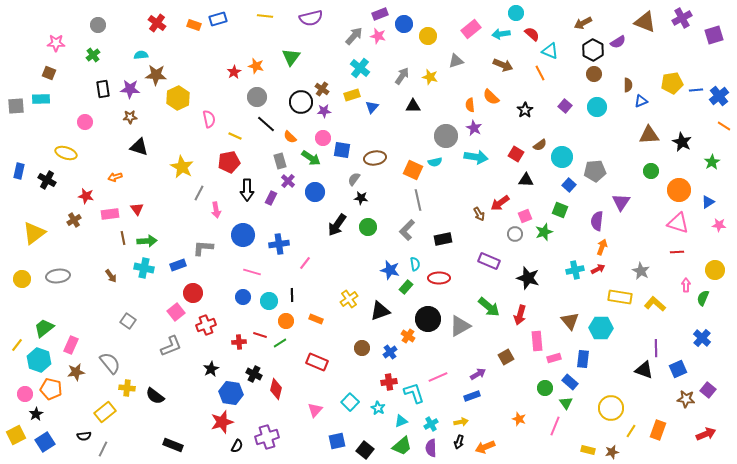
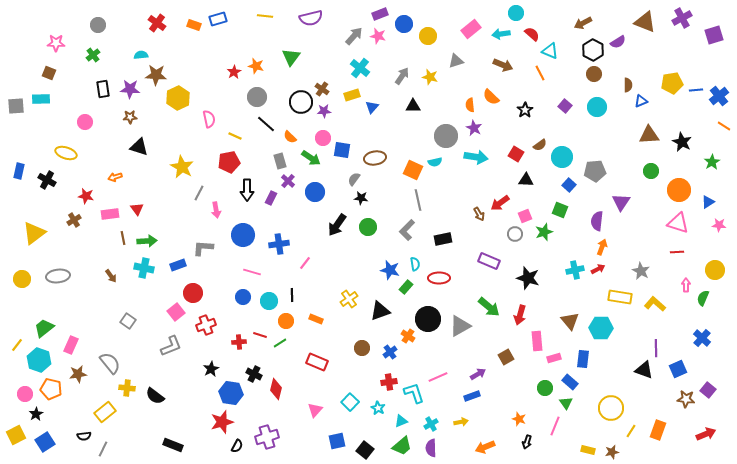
brown star at (76, 372): moved 2 px right, 2 px down
black arrow at (459, 442): moved 68 px right
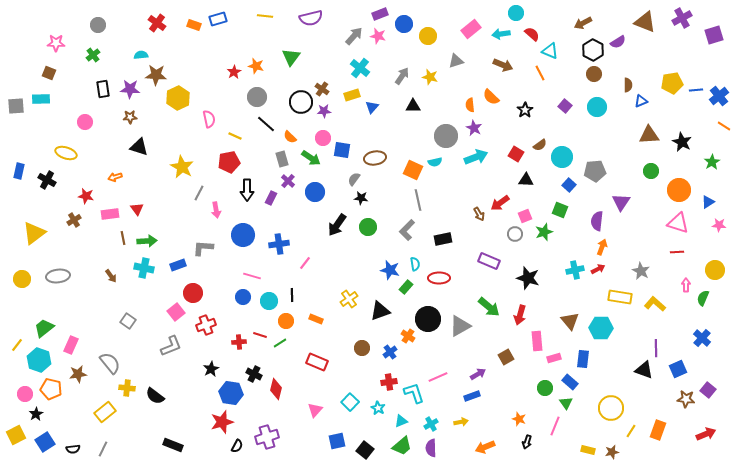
cyan arrow at (476, 157): rotated 30 degrees counterclockwise
gray rectangle at (280, 161): moved 2 px right, 2 px up
pink line at (252, 272): moved 4 px down
black semicircle at (84, 436): moved 11 px left, 13 px down
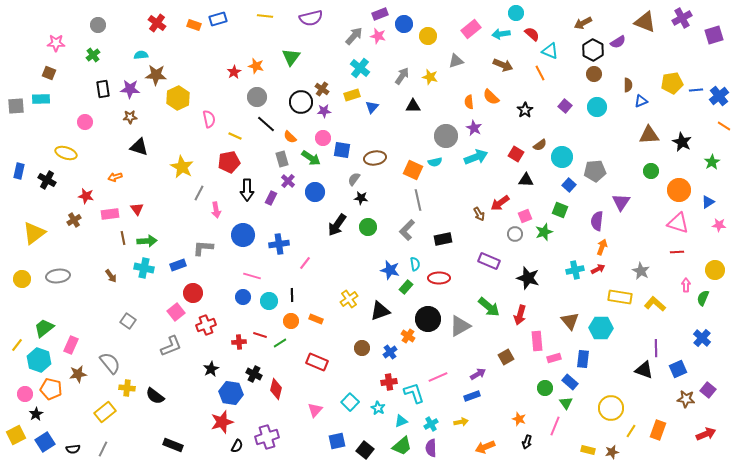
orange semicircle at (470, 105): moved 1 px left, 3 px up
orange circle at (286, 321): moved 5 px right
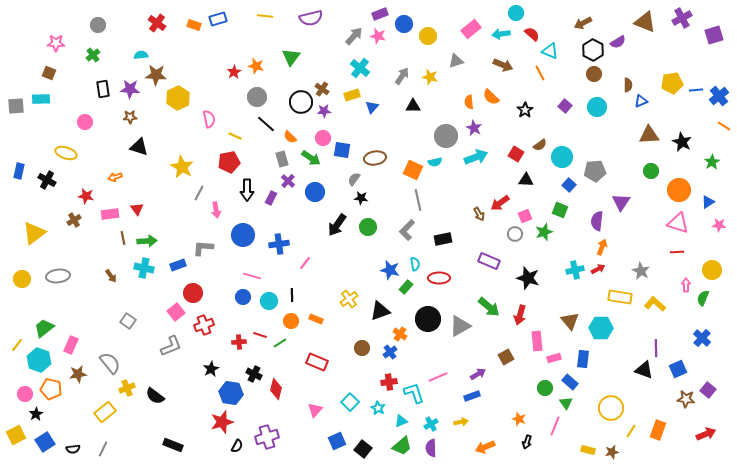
yellow circle at (715, 270): moved 3 px left
red cross at (206, 325): moved 2 px left
orange cross at (408, 336): moved 8 px left, 2 px up
yellow cross at (127, 388): rotated 28 degrees counterclockwise
blue square at (337, 441): rotated 12 degrees counterclockwise
black square at (365, 450): moved 2 px left, 1 px up
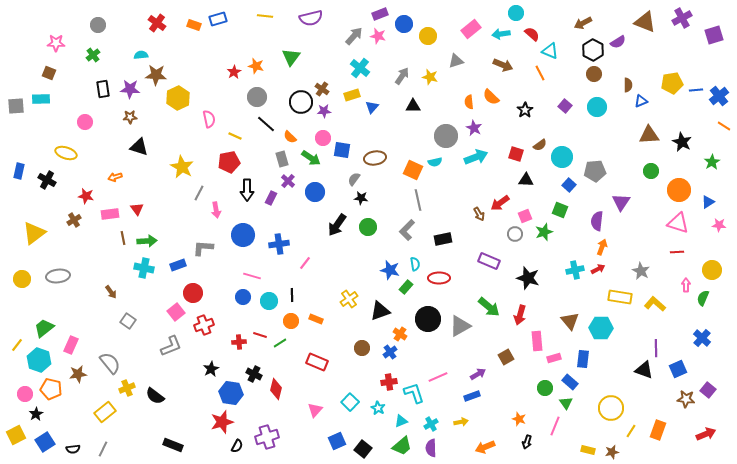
red square at (516, 154): rotated 14 degrees counterclockwise
brown arrow at (111, 276): moved 16 px down
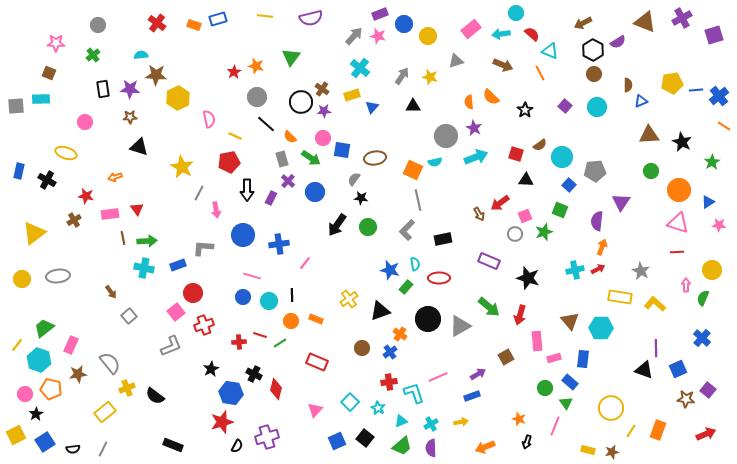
gray square at (128, 321): moved 1 px right, 5 px up; rotated 14 degrees clockwise
black square at (363, 449): moved 2 px right, 11 px up
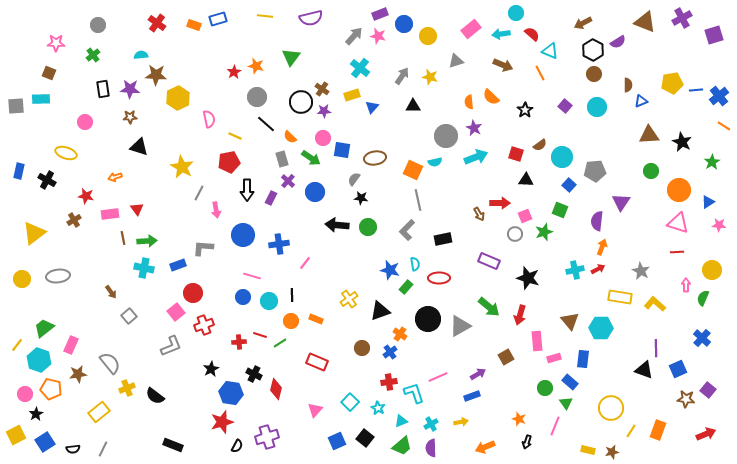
red arrow at (500, 203): rotated 144 degrees counterclockwise
black arrow at (337, 225): rotated 60 degrees clockwise
yellow rectangle at (105, 412): moved 6 px left
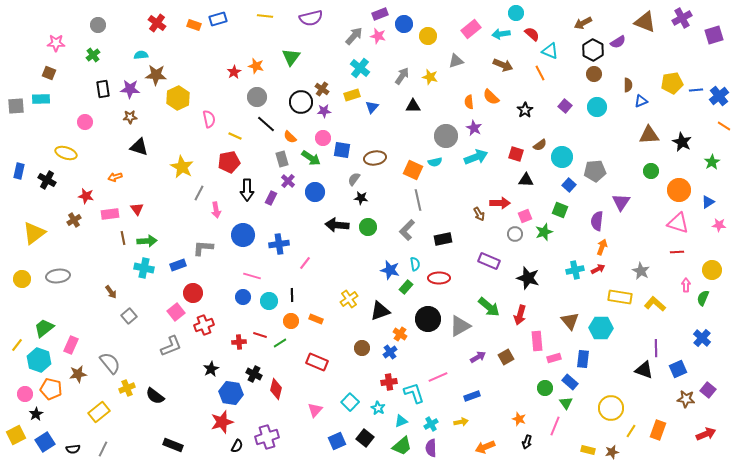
purple arrow at (478, 374): moved 17 px up
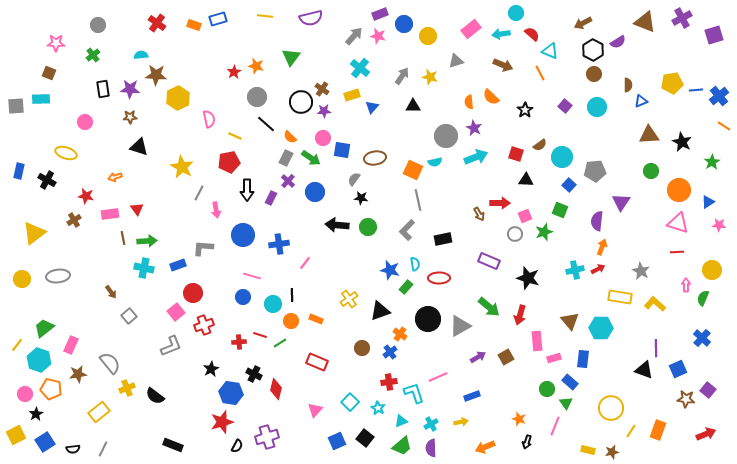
gray rectangle at (282, 159): moved 4 px right, 1 px up; rotated 42 degrees clockwise
cyan circle at (269, 301): moved 4 px right, 3 px down
green circle at (545, 388): moved 2 px right, 1 px down
